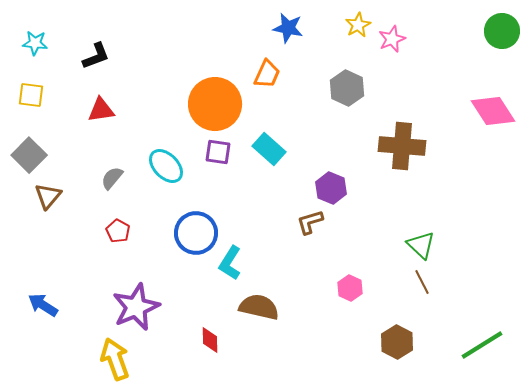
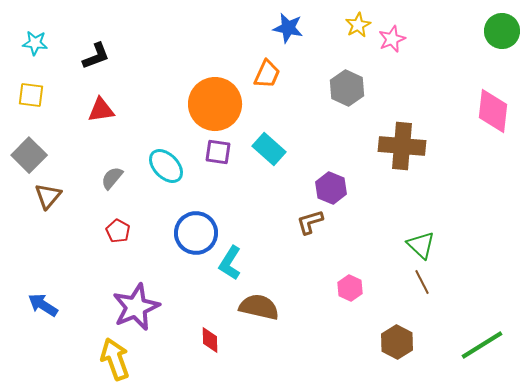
pink diamond: rotated 39 degrees clockwise
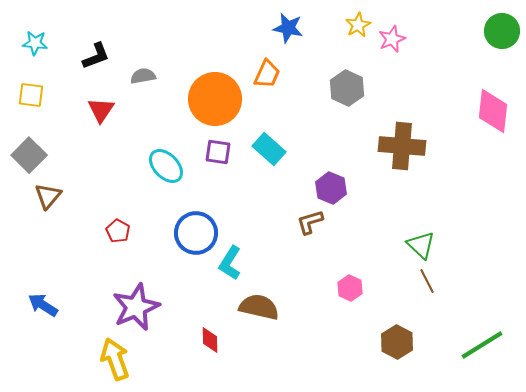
orange circle: moved 5 px up
red triangle: rotated 48 degrees counterclockwise
gray semicircle: moved 31 px right, 102 px up; rotated 40 degrees clockwise
brown line: moved 5 px right, 1 px up
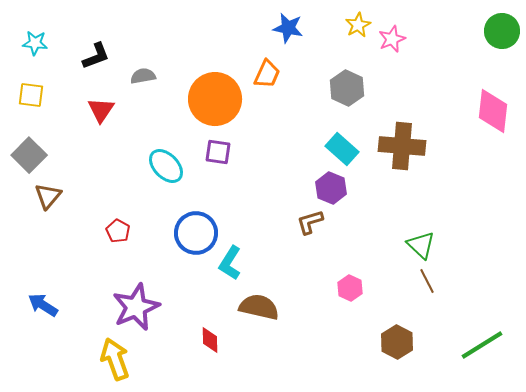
cyan rectangle: moved 73 px right
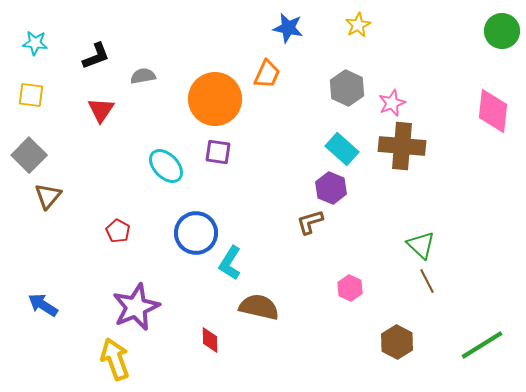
pink star: moved 64 px down
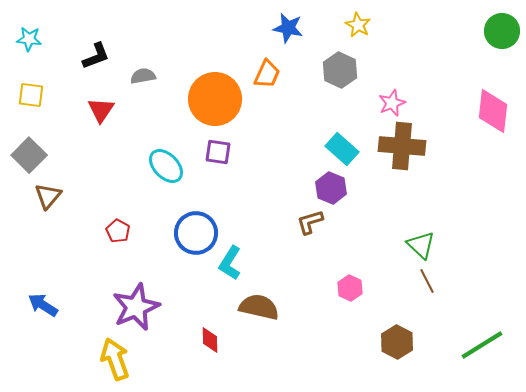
yellow star: rotated 15 degrees counterclockwise
cyan star: moved 6 px left, 4 px up
gray hexagon: moved 7 px left, 18 px up
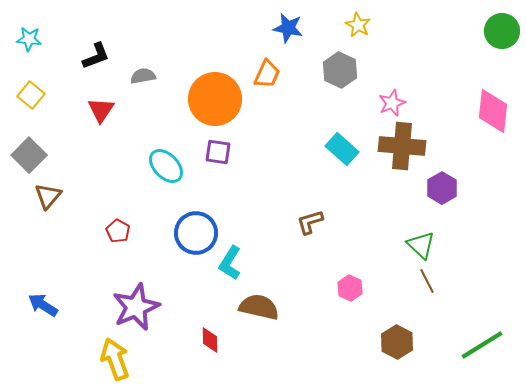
yellow square: rotated 32 degrees clockwise
purple hexagon: moved 111 px right; rotated 8 degrees clockwise
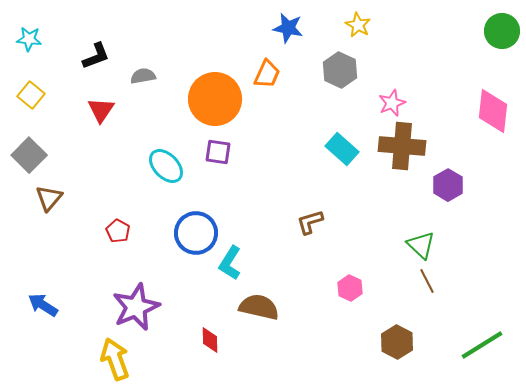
purple hexagon: moved 6 px right, 3 px up
brown triangle: moved 1 px right, 2 px down
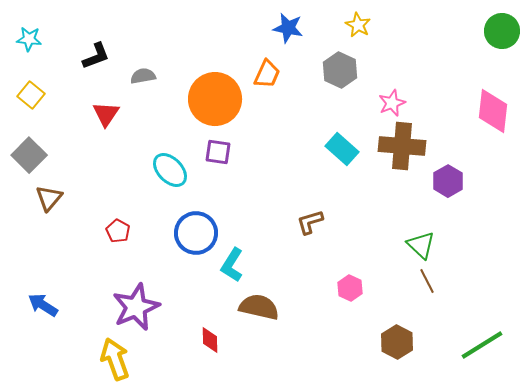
red triangle: moved 5 px right, 4 px down
cyan ellipse: moved 4 px right, 4 px down
purple hexagon: moved 4 px up
cyan L-shape: moved 2 px right, 2 px down
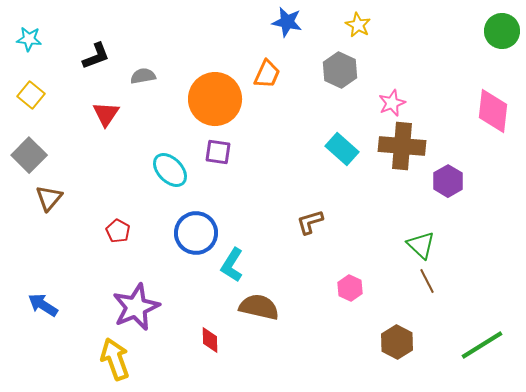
blue star: moved 1 px left, 6 px up
